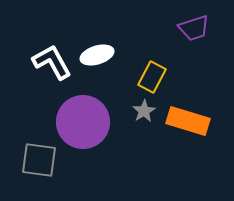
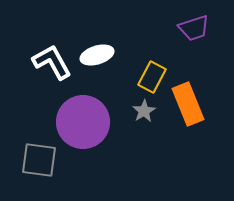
orange rectangle: moved 17 px up; rotated 51 degrees clockwise
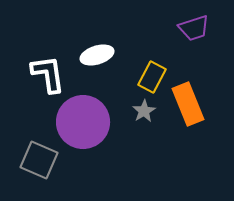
white L-shape: moved 4 px left, 12 px down; rotated 21 degrees clockwise
gray square: rotated 15 degrees clockwise
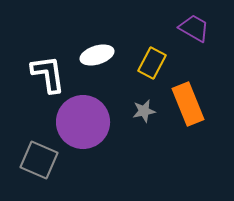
purple trapezoid: rotated 132 degrees counterclockwise
yellow rectangle: moved 14 px up
gray star: rotated 20 degrees clockwise
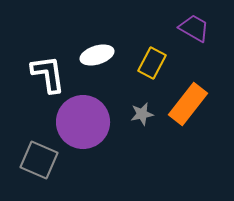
orange rectangle: rotated 60 degrees clockwise
gray star: moved 2 px left, 3 px down
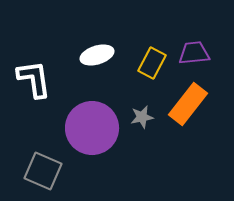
purple trapezoid: moved 25 px down; rotated 36 degrees counterclockwise
white L-shape: moved 14 px left, 5 px down
gray star: moved 3 px down
purple circle: moved 9 px right, 6 px down
gray square: moved 4 px right, 11 px down
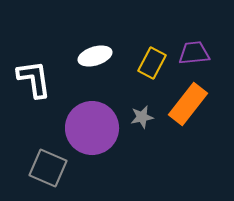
white ellipse: moved 2 px left, 1 px down
gray square: moved 5 px right, 3 px up
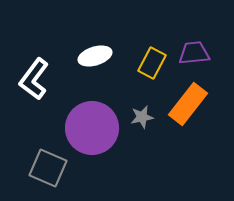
white L-shape: rotated 135 degrees counterclockwise
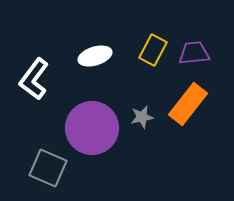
yellow rectangle: moved 1 px right, 13 px up
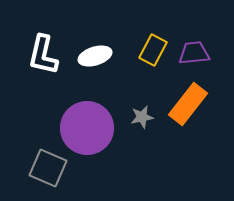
white L-shape: moved 9 px right, 24 px up; rotated 24 degrees counterclockwise
purple circle: moved 5 px left
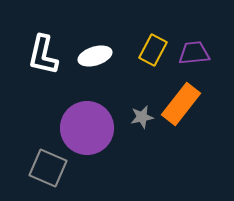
orange rectangle: moved 7 px left
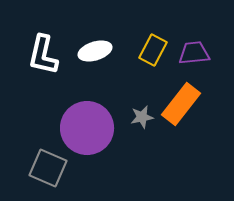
white ellipse: moved 5 px up
